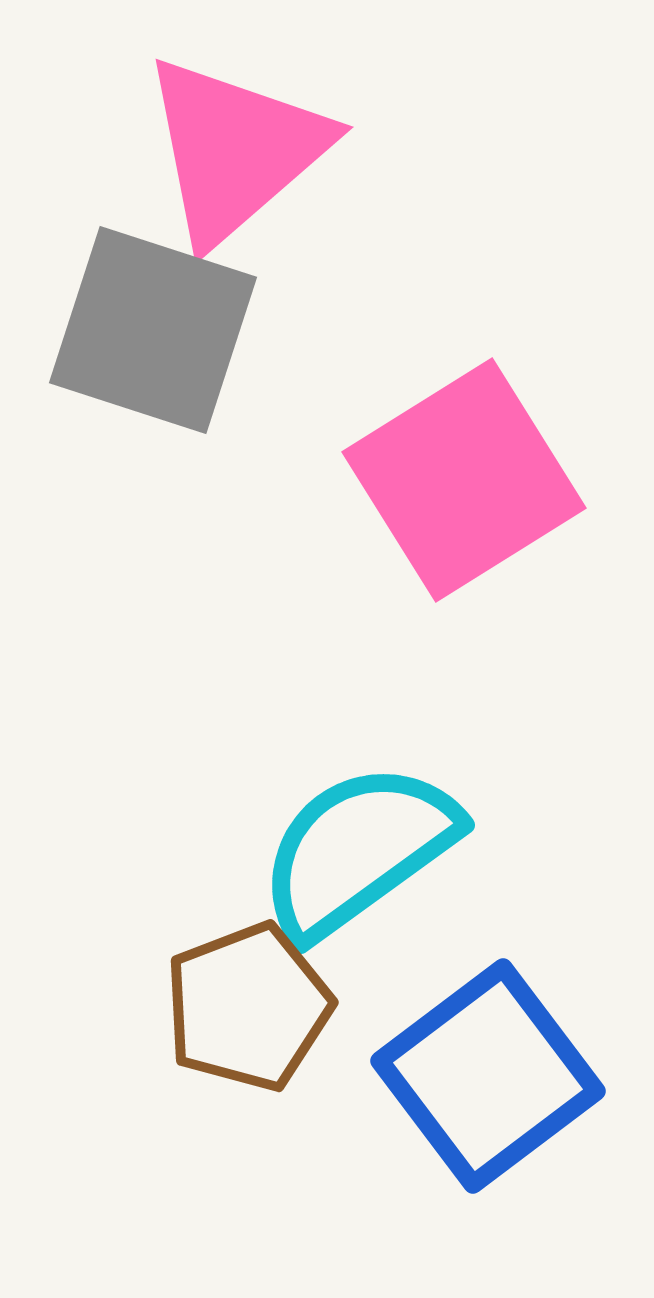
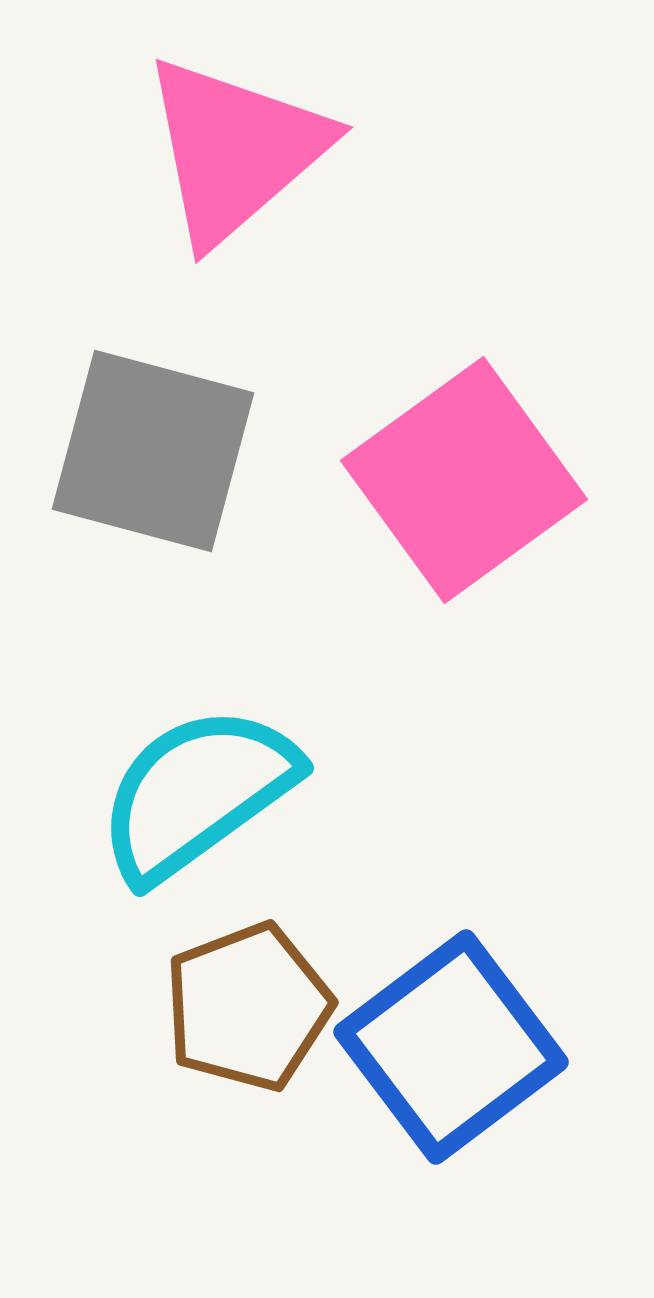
gray square: moved 121 px down; rotated 3 degrees counterclockwise
pink square: rotated 4 degrees counterclockwise
cyan semicircle: moved 161 px left, 57 px up
blue square: moved 37 px left, 29 px up
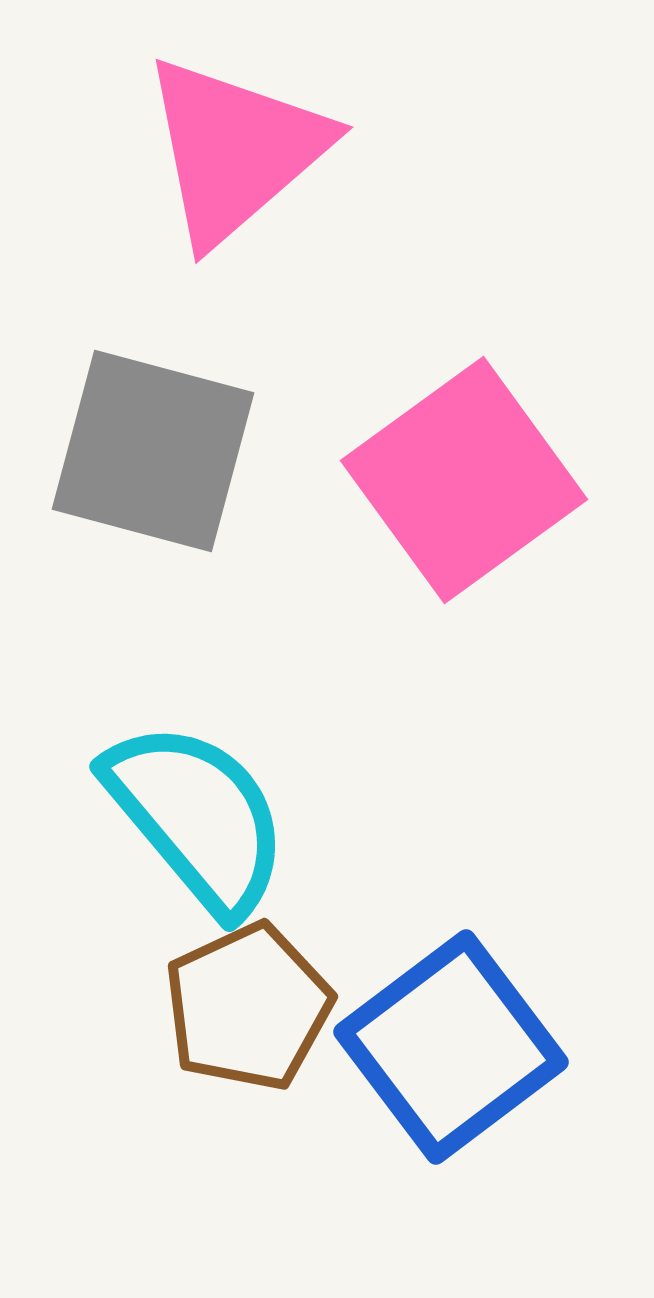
cyan semicircle: moved 24 px down; rotated 86 degrees clockwise
brown pentagon: rotated 4 degrees counterclockwise
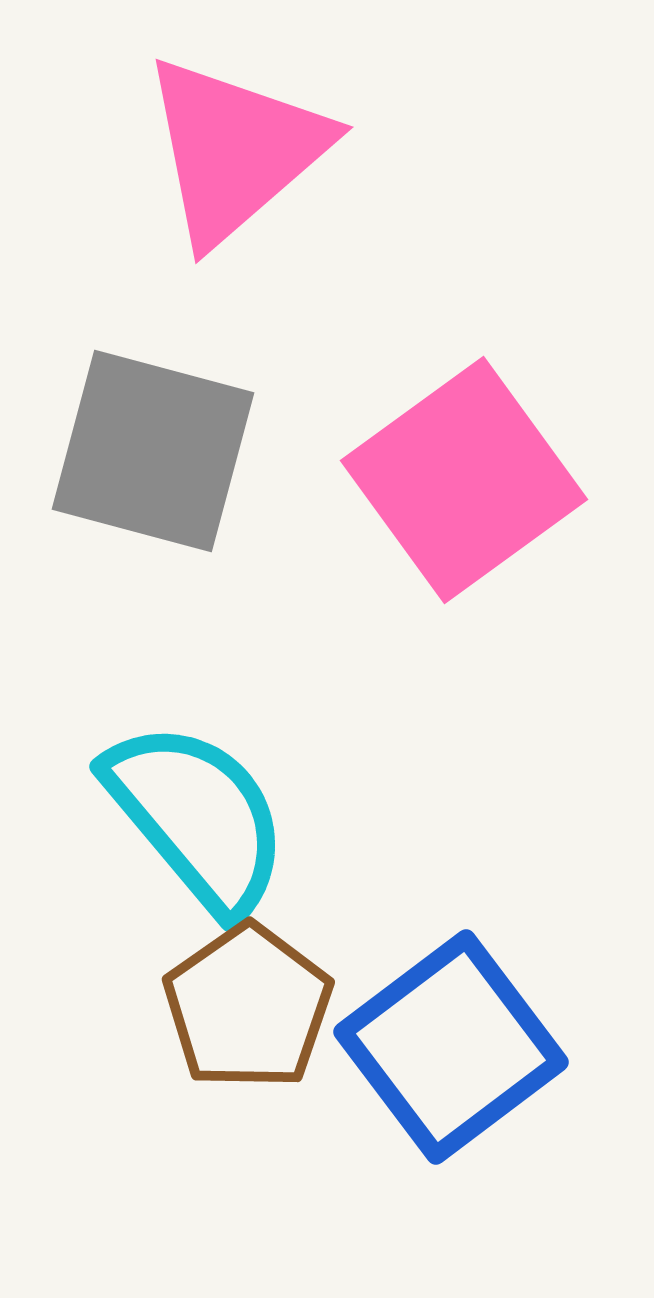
brown pentagon: rotated 10 degrees counterclockwise
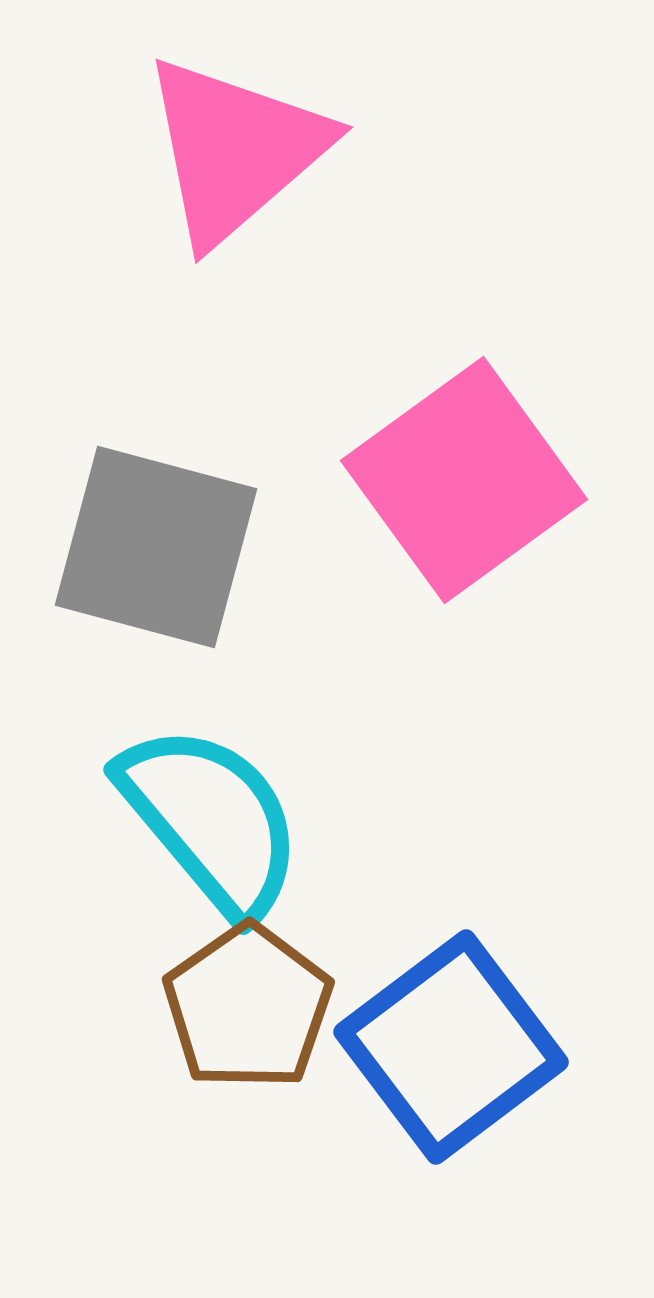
gray square: moved 3 px right, 96 px down
cyan semicircle: moved 14 px right, 3 px down
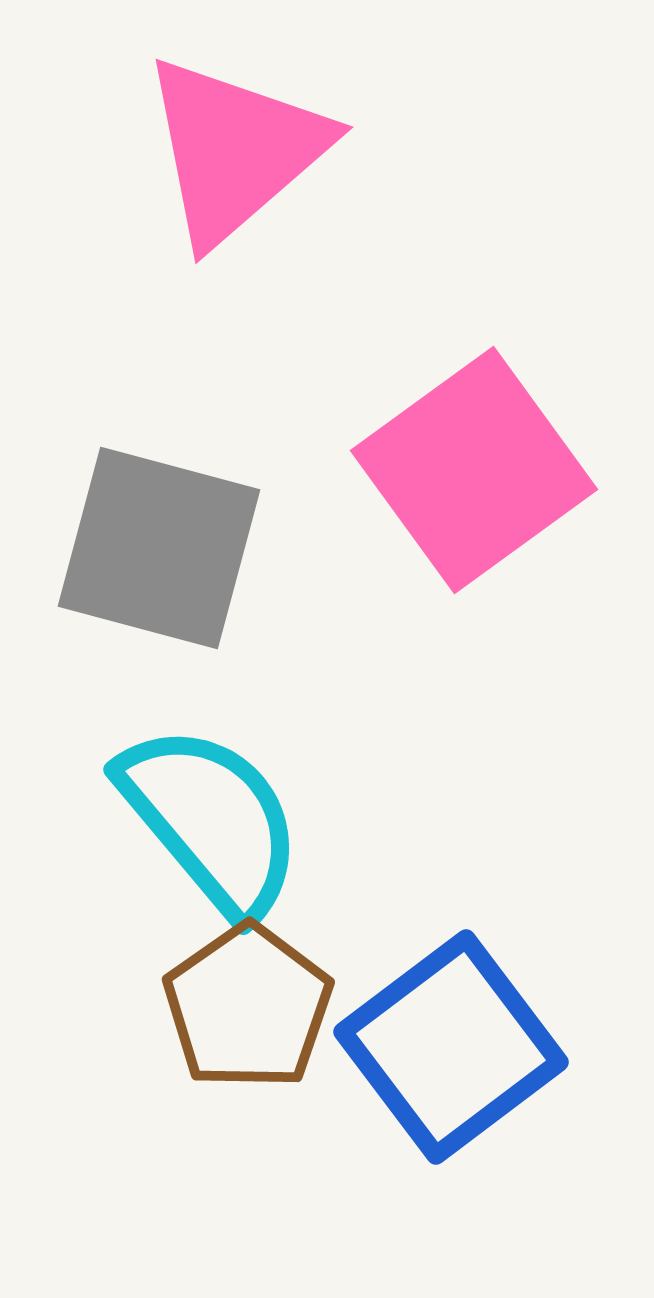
pink square: moved 10 px right, 10 px up
gray square: moved 3 px right, 1 px down
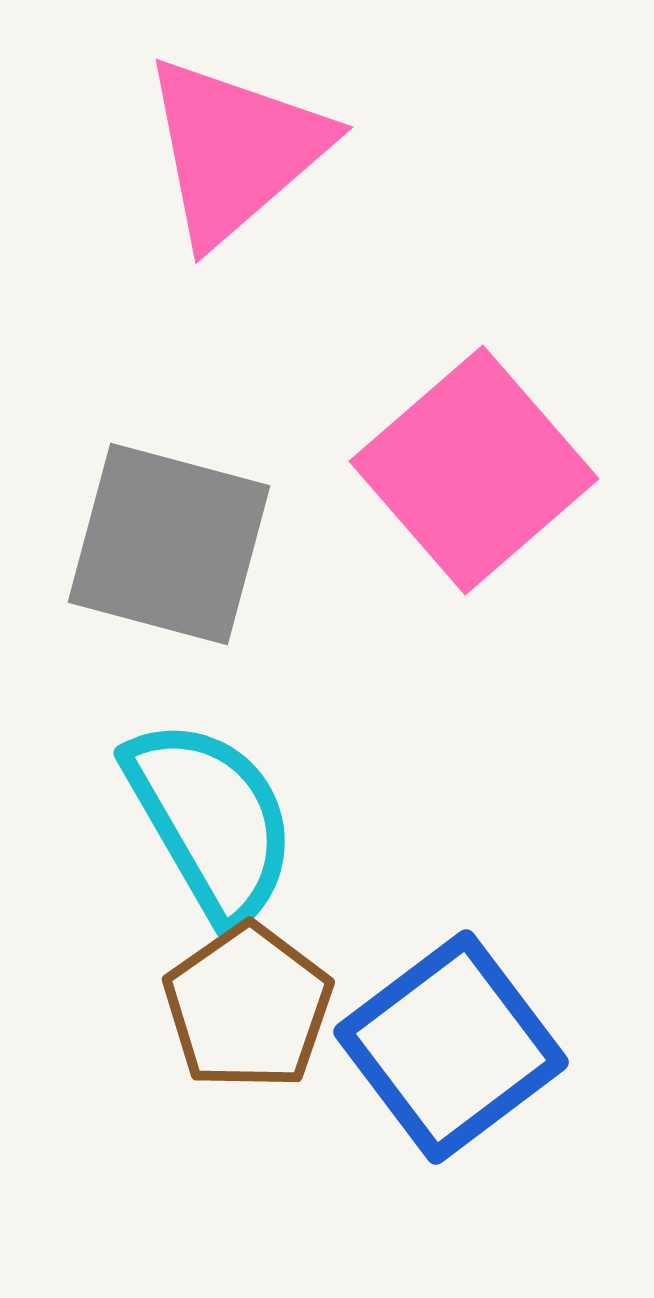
pink square: rotated 5 degrees counterclockwise
gray square: moved 10 px right, 4 px up
cyan semicircle: rotated 10 degrees clockwise
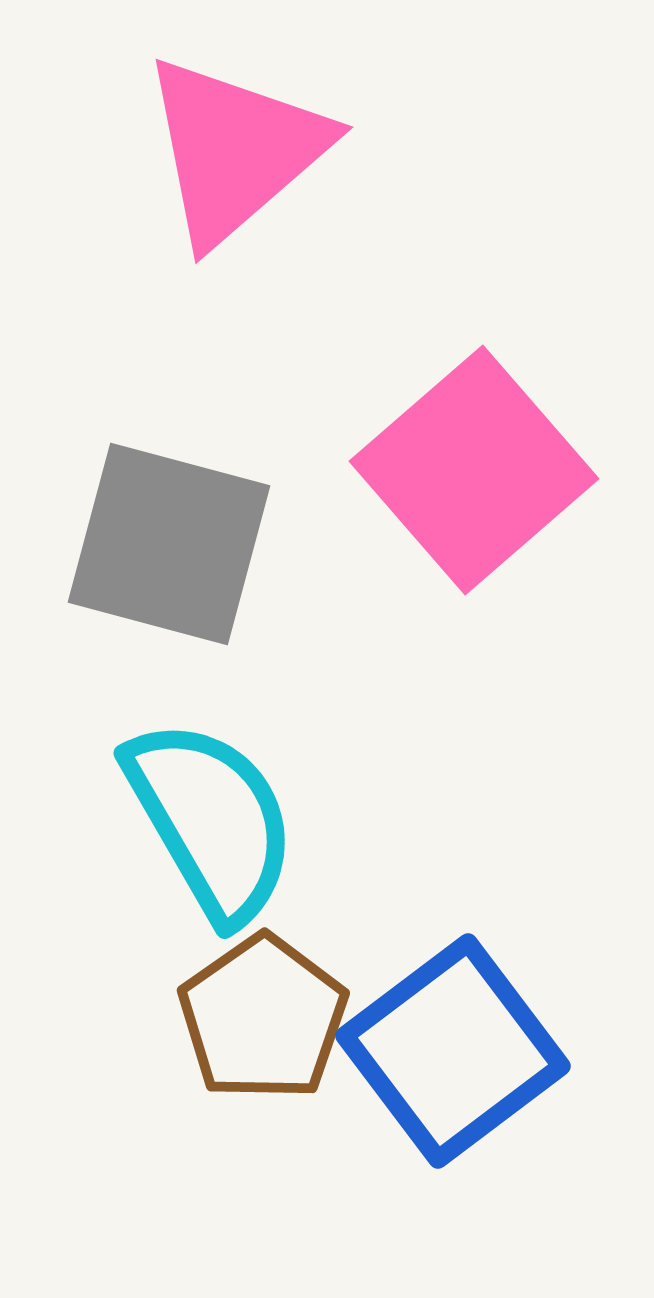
brown pentagon: moved 15 px right, 11 px down
blue square: moved 2 px right, 4 px down
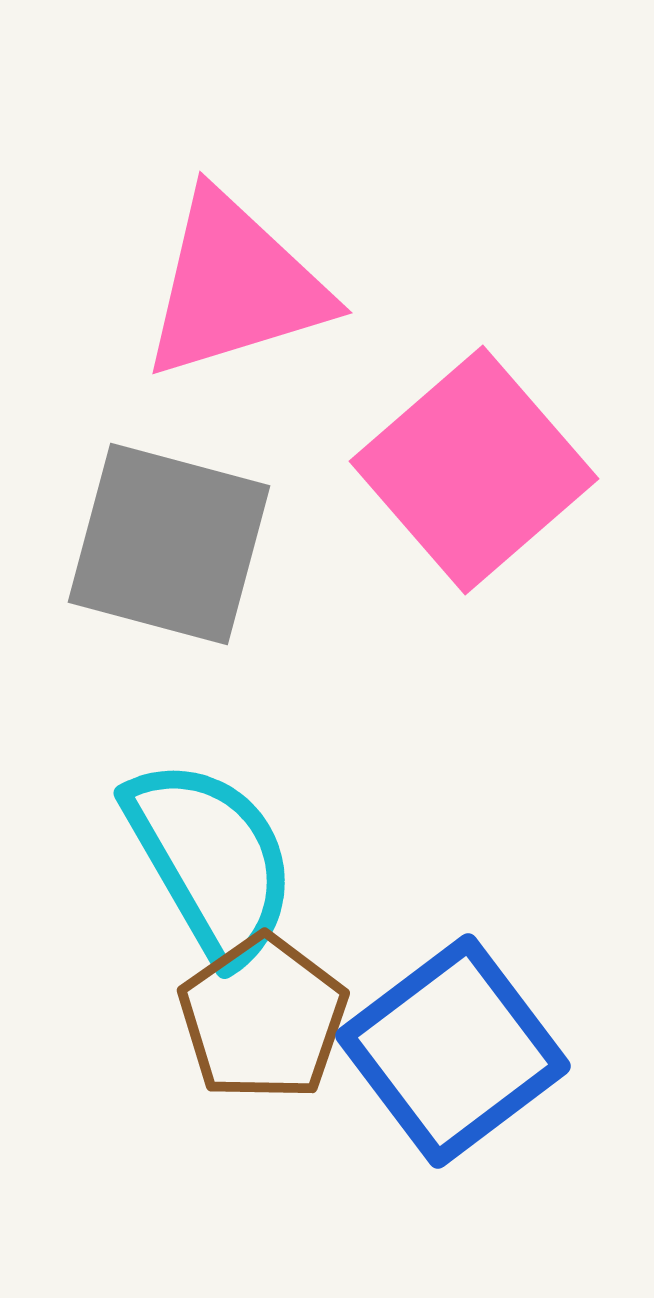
pink triangle: moved 136 px down; rotated 24 degrees clockwise
cyan semicircle: moved 40 px down
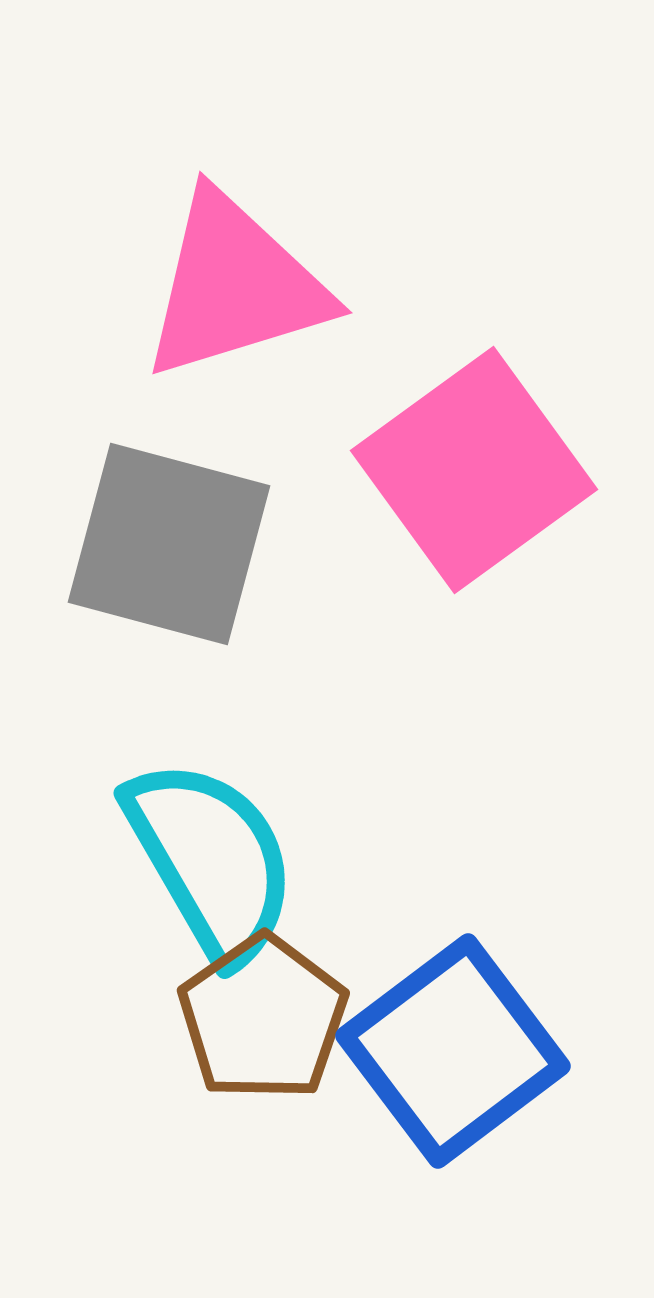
pink square: rotated 5 degrees clockwise
